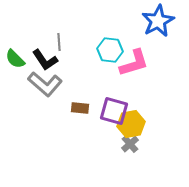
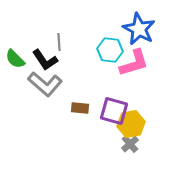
blue star: moved 19 px left, 8 px down; rotated 16 degrees counterclockwise
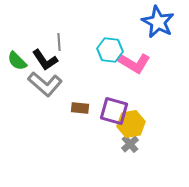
blue star: moved 19 px right, 7 px up
green semicircle: moved 2 px right, 2 px down
pink L-shape: rotated 48 degrees clockwise
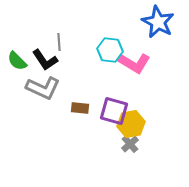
gray L-shape: moved 2 px left, 4 px down; rotated 16 degrees counterclockwise
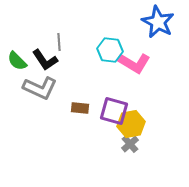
gray L-shape: moved 3 px left
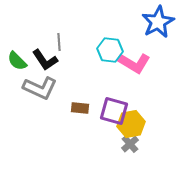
blue star: rotated 16 degrees clockwise
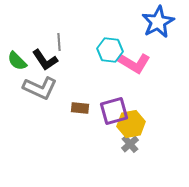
purple square: rotated 32 degrees counterclockwise
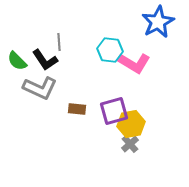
brown rectangle: moved 3 px left, 1 px down
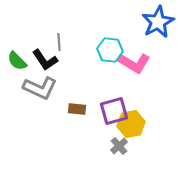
gray cross: moved 11 px left, 2 px down
